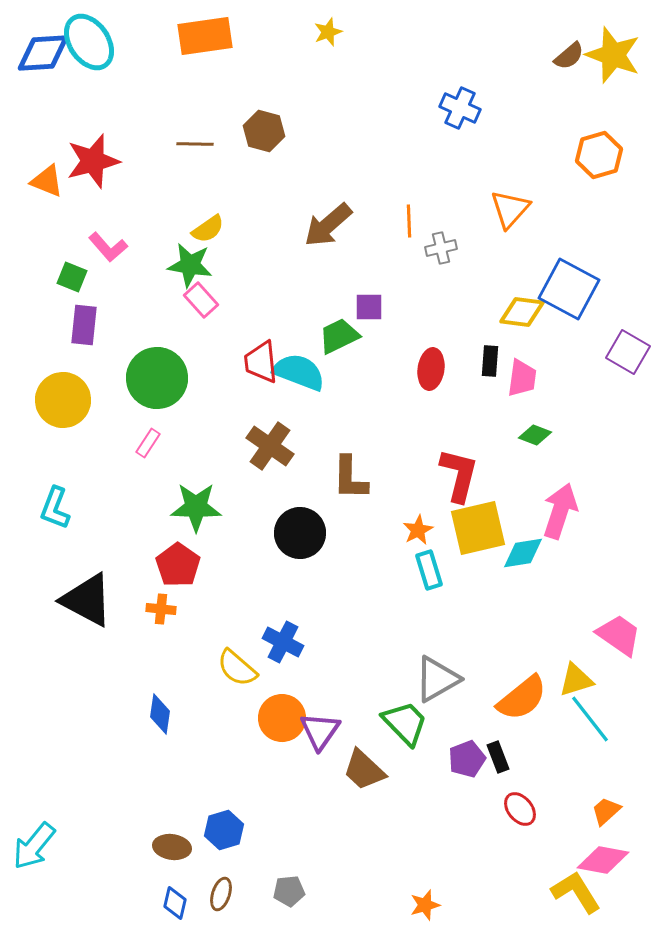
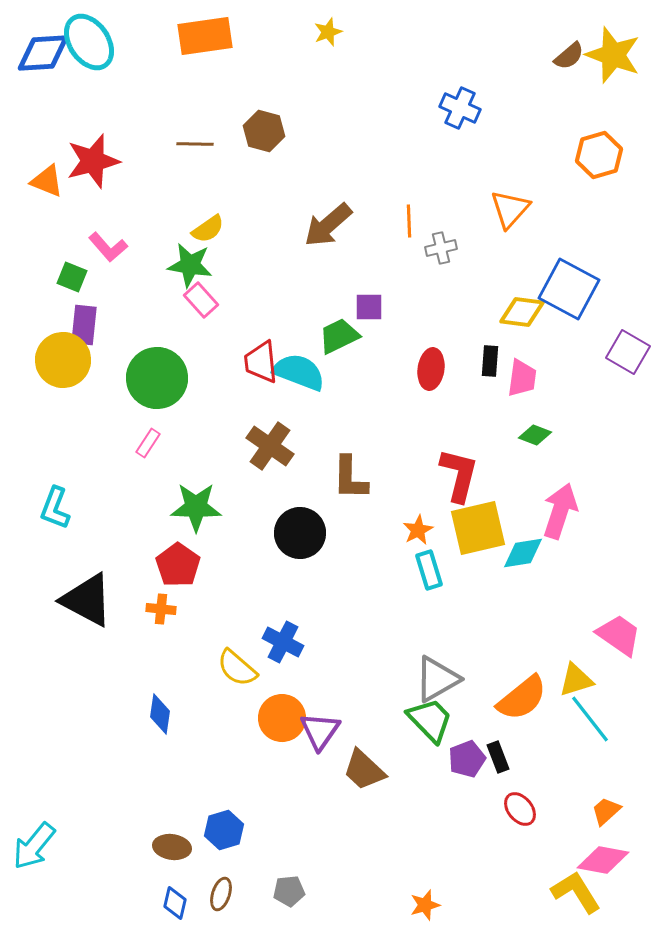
yellow circle at (63, 400): moved 40 px up
green trapezoid at (405, 723): moved 25 px right, 3 px up
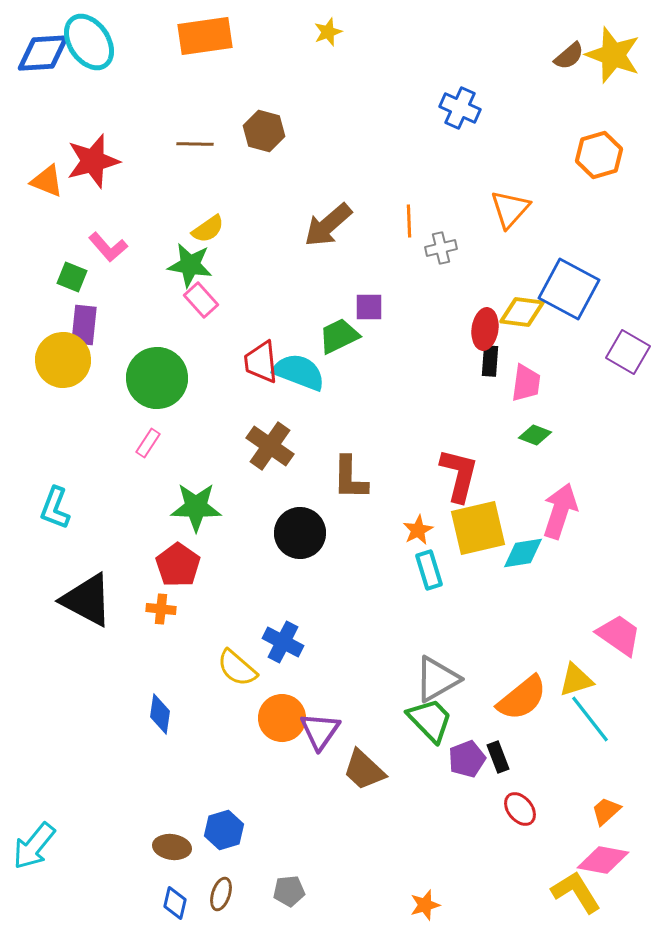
red ellipse at (431, 369): moved 54 px right, 40 px up
pink trapezoid at (522, 378): moved 4 px right, 5 px down
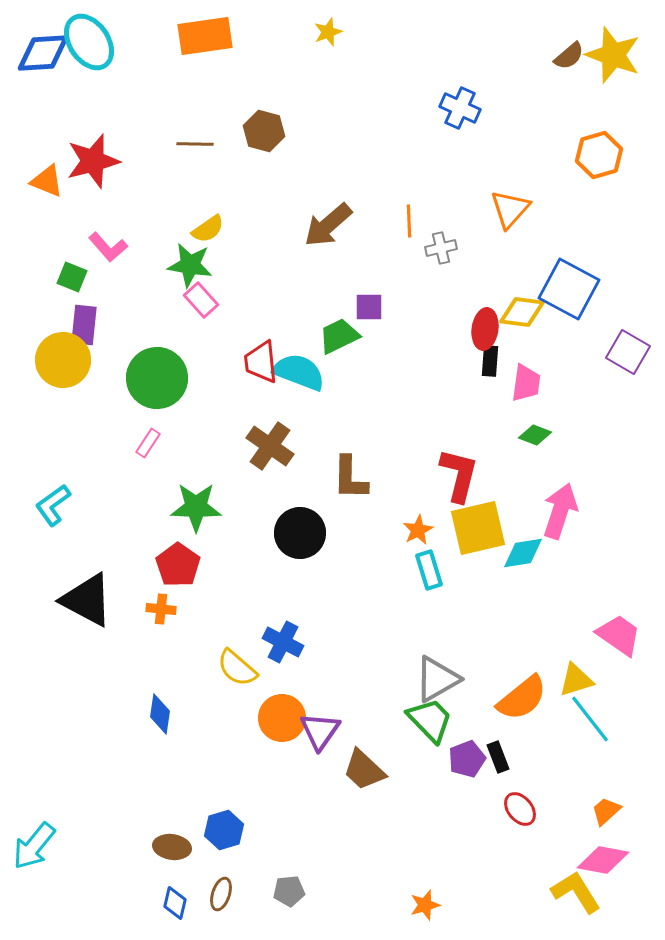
cyan L-shape at (55, 508): moved 2 px left, 3 px up; rotated 33 degrees clockwise
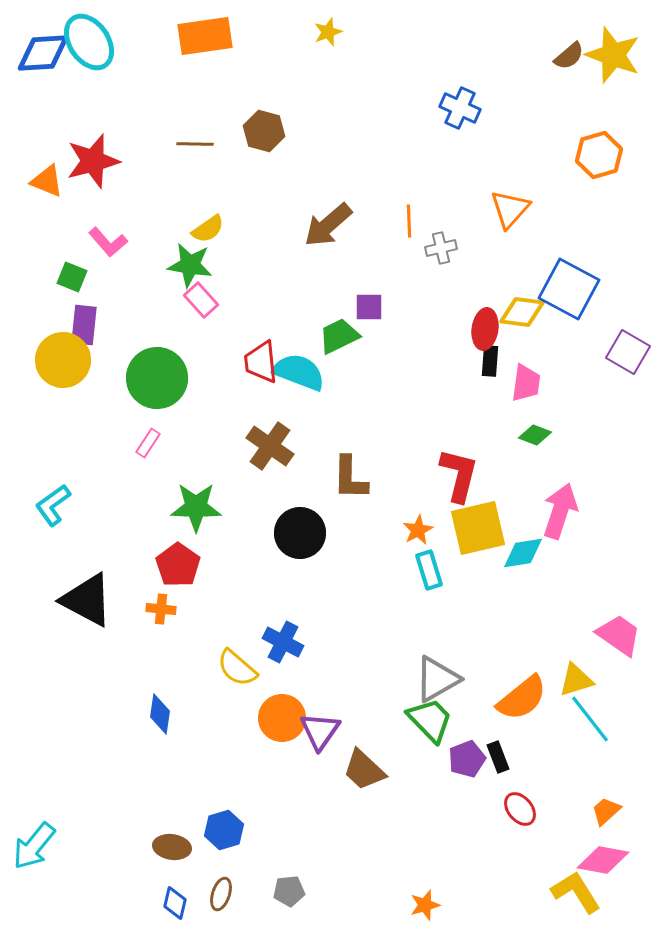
pink L-shape at (108, 247): moved 5 px up
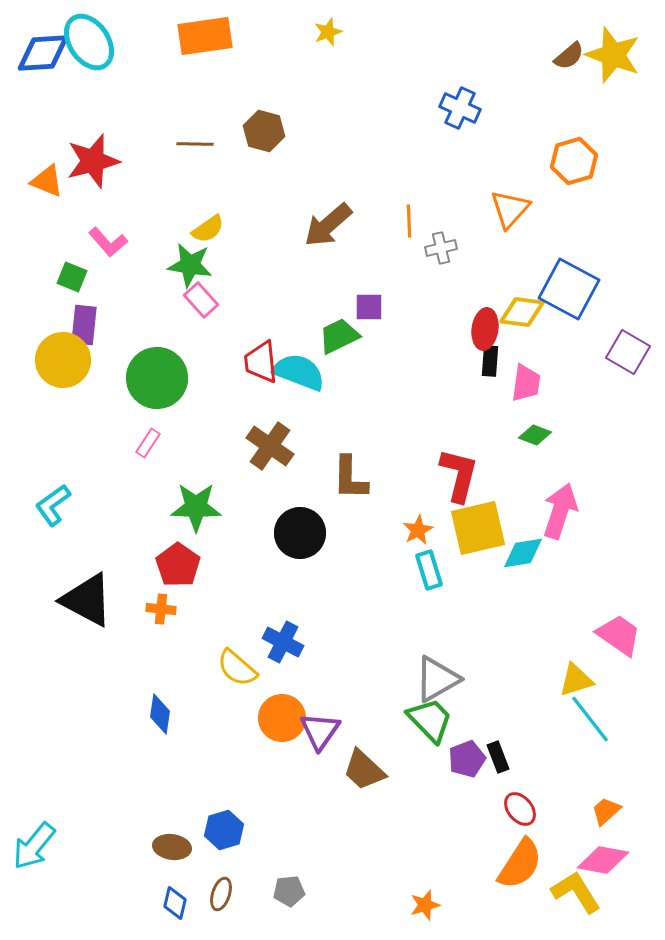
orange hexagon at (599, 155): moved 25 px left, 6 px down
orange semicircle at (522, 698): moved 2 px left, 166 px down; rotated 18 degrees counterclockwise
